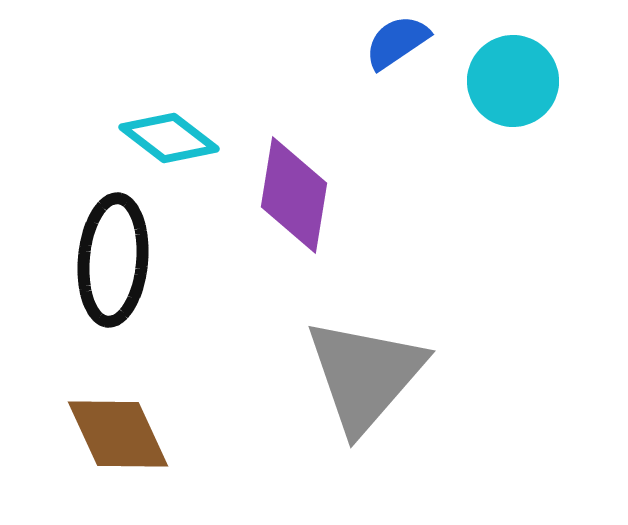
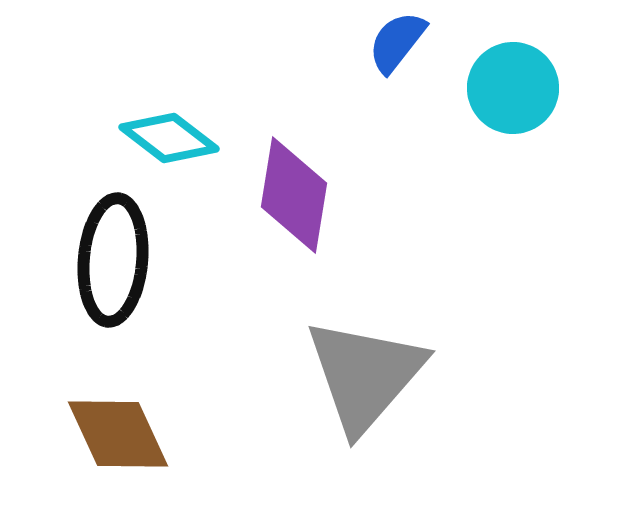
blue semicircle: rotated 18 degrees counterclockwise
cyan circle: moved 7 px down
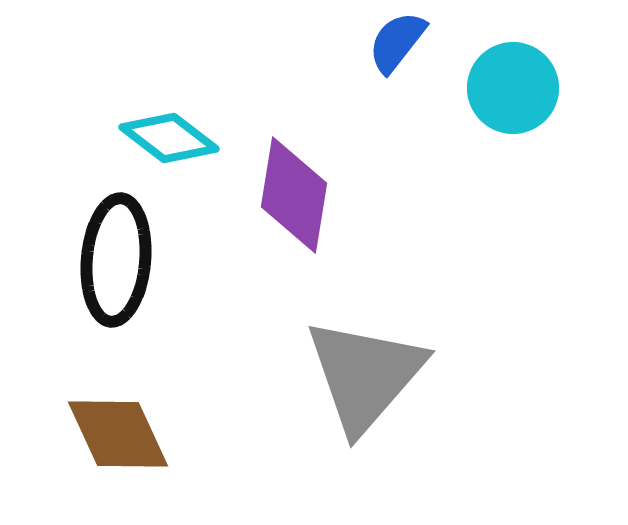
black ellipse: moved 3 px right
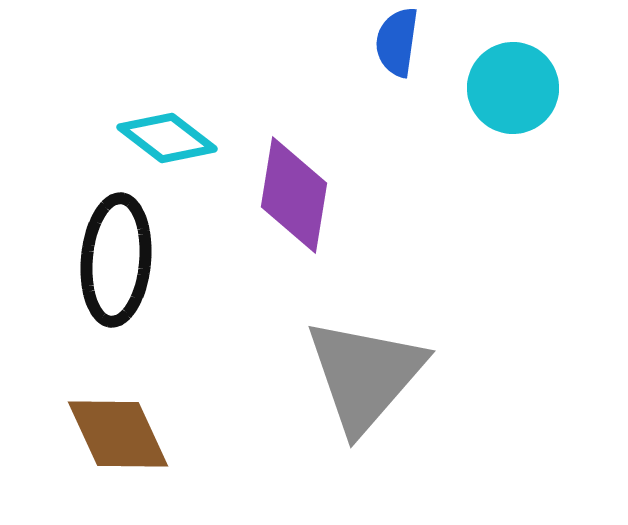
blue semicircle: rotated 30 degrees counterclockwise
cyan diamond: moved 2 px left
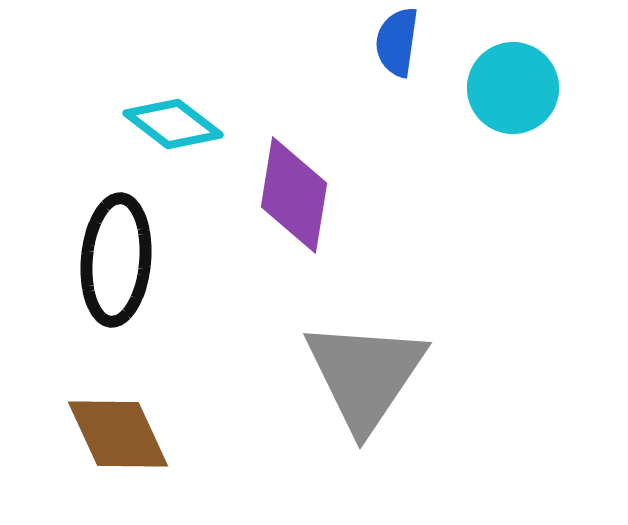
cyan diamond: moved 6 px right, 14 px up
gray triangle: rotated 7 degrees counterclockwise
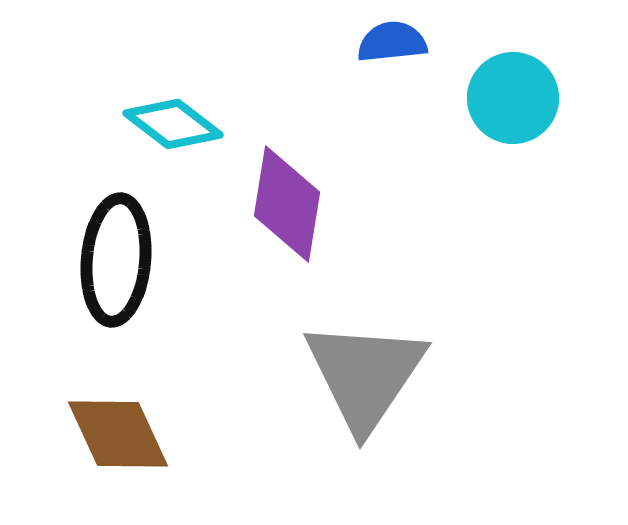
blue semicircle: moved 5 px left; rotated 76 degrees clockwise
cyan circle: moved 10 px down
purple diamond: moved 7 px left, 9 px down
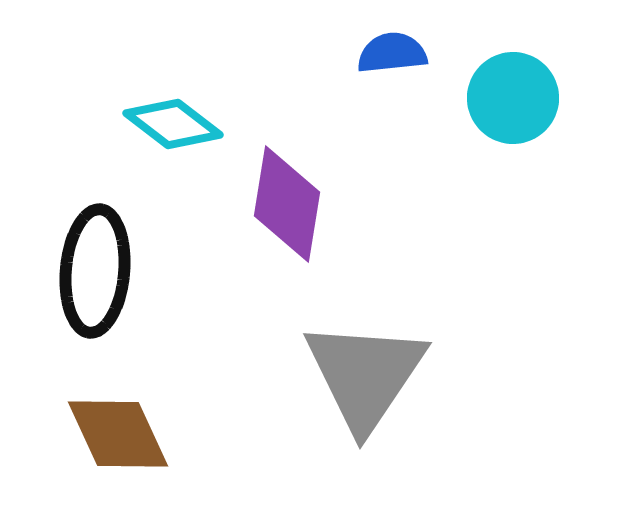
blue semicircle: moved 11 px down
black ellipse: moved 21 px left, 11 px down
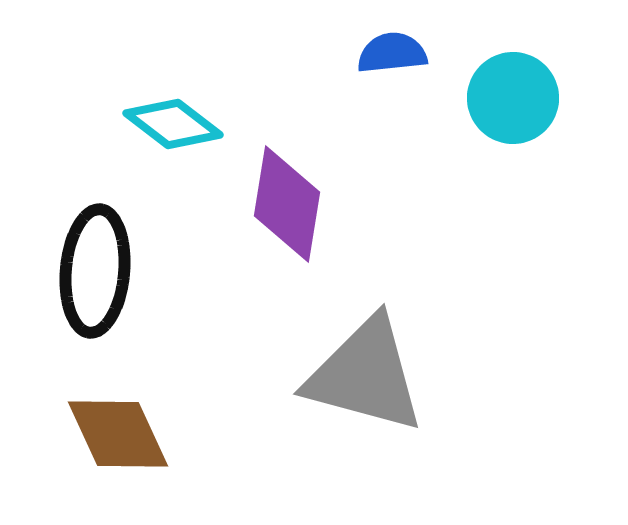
gray triangle: rotated 49 degrees counterclockwise
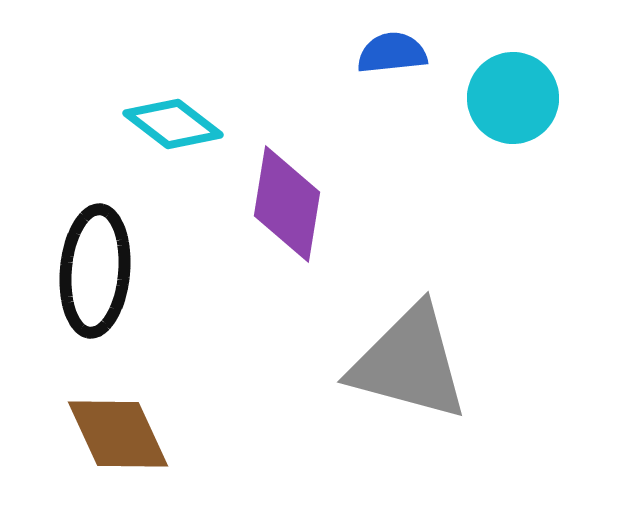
gray triangle: moved 44 px right, 12 px up
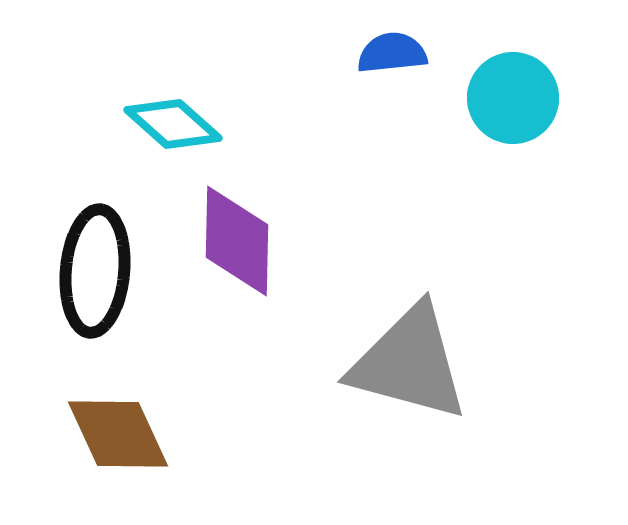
cyan diamond: rotated 4 degrees clockwise
purple diamond: moved 50 px left, 37 px down; rotated 8 degrees counterclockwise
